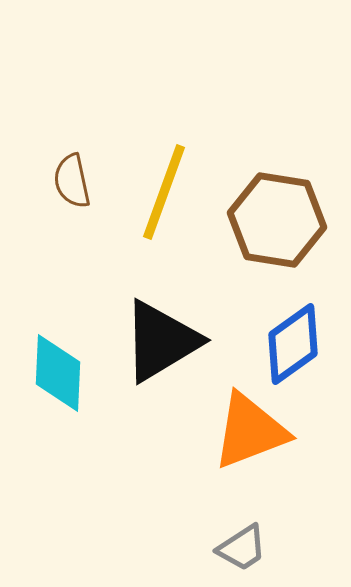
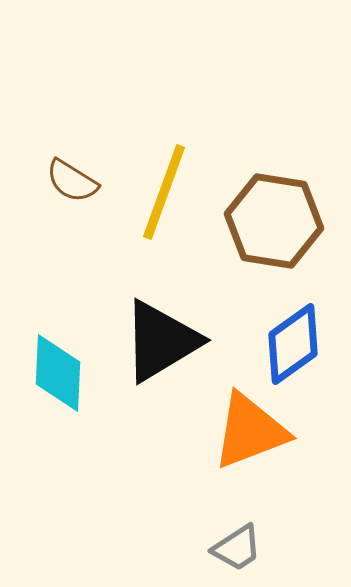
brown semicircle: rotated 46 degrees counterclockwise
brown hexagon: moved 3 px left, 1 px down
gray trapezoid: moved 5 px left
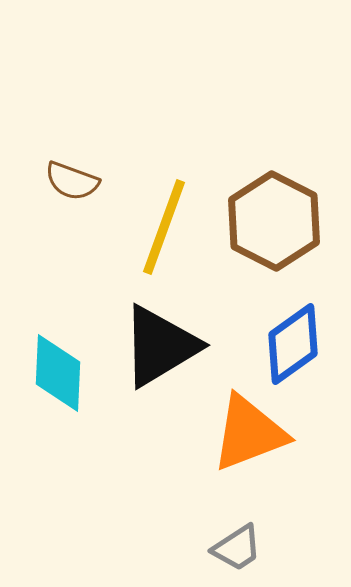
brown semicircle: rotated 12 degrees counterclockwise
yellow line: moved 35 px down
brown hexagon: rotated 18 degrees clockwise
black triangle: moved 1 px left, 5 px down
orange triangle: moved 1 px left, 2 px down
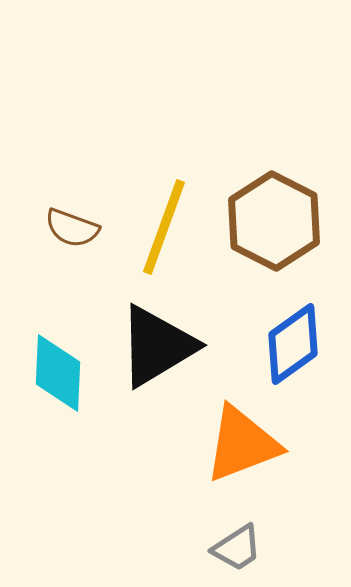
brown semicircle: moved 47 px down
black triangle: moved 3 px left
orange triangle: moved 7 px left, 11 px down
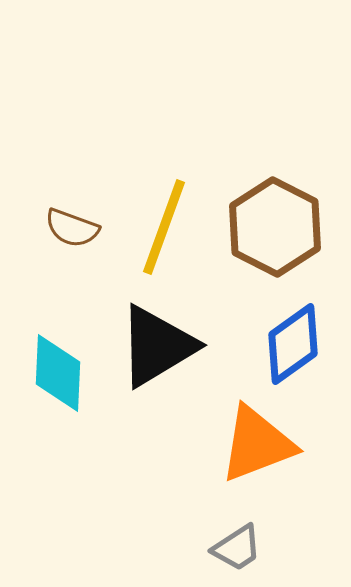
brown hexagon: moved 1 px right, 6 px down
orange triangle: moved 15 px right
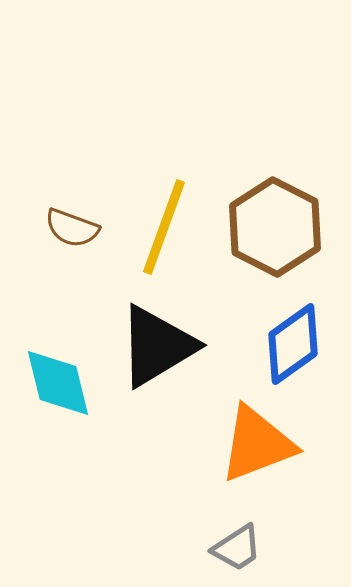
cyan diamond: moved 10 px down; rotated 16 degrees counterclockwise
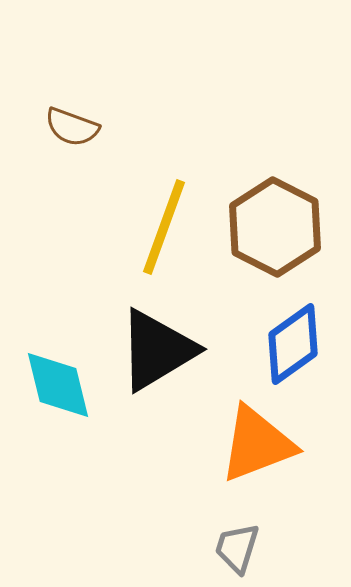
brown semicircle: moved 101 px up
black triangle: moved 4 px down
cyan diamond: moved 2 px down
gray trapezoid: rotated 140 degrees clockwise
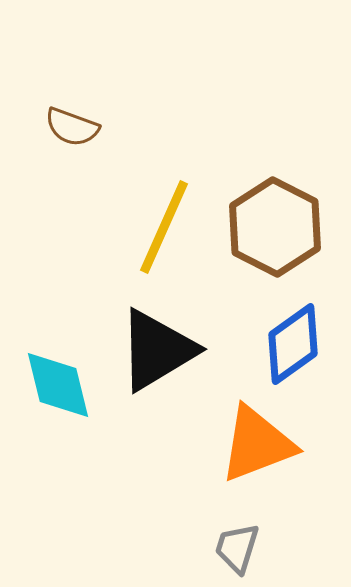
yellow line: rotated 4 degrees clockwise
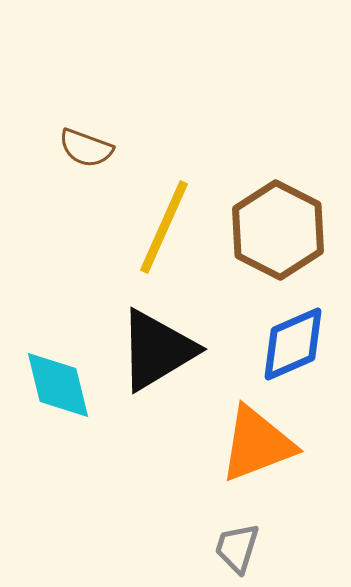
brown semicircle: moved 14 px right, 21 px down
brown hexagon: moved 3 px right, 3 px down
blue diamond: rotated 12 degrees clockwise
